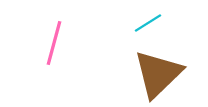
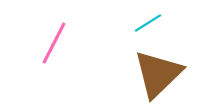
pink line: rotated 12 degrees clockwise
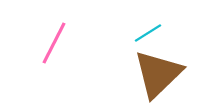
cyan line: moved 10 px down
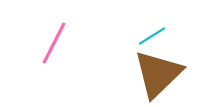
cyan line: moved 4 px right, 3 px down
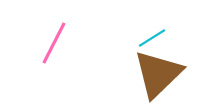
cyan line: moved 2 px down
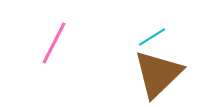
cyan line: moved 1 px up
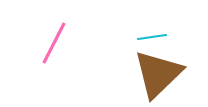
cyan line: rotated 24 degrees clockwise
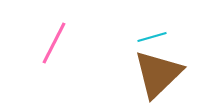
cyan line: rotated 8 degrees counterclockwise
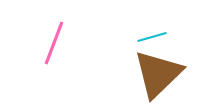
pink line: rotated 6 degrees counterclockwise
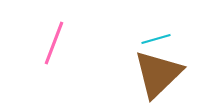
cyan line: moved 4 px right, 2 px down
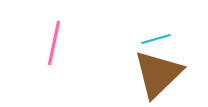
pink line: rotated 9 degrees counterclockwise
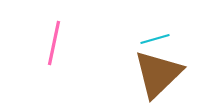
cyan line: moved 1 px left
